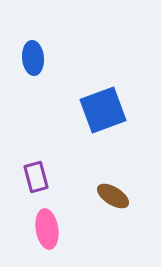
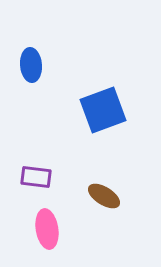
blue ellipse: moved 2 px left, 7 px down
purple rectangle: rotated 68 degrees counterclockwise
brown ellipse: moved 9 px left
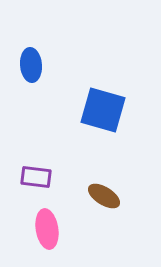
blue square: rotated 36 degrees clockwise
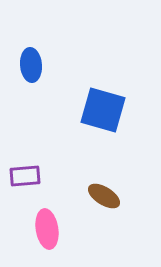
purple rectangle: moved 11 px left, 1 px up; rotated 12 degrees counterclockwise
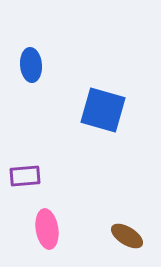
brown ellipse: moved 23 px right, 40 px down
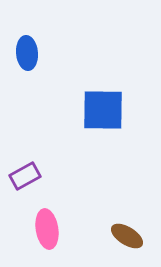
blue ellipse: moved 4 px left, 12 px up
blue square: rotated 15 degrees counterclockwise
purple rectangle: rotated 24 degrees counterclockwise
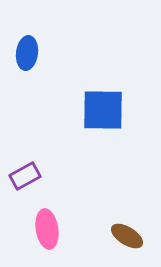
blue ellipse: rotated 12 degrees clockwise
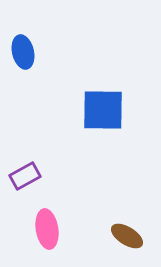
blue ellipse: moved 4 px left, 1 px up; rotated 20 degrees counterclockwise
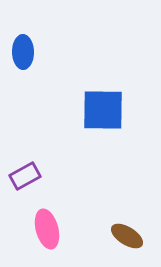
blue ellipse: rotated 12 degrees clockwise
pink ellipse: rotated 6 degrees counterclockwise
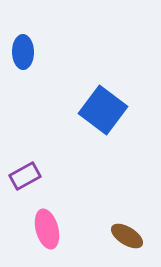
blue square: rotated 36 degrees clockwise
